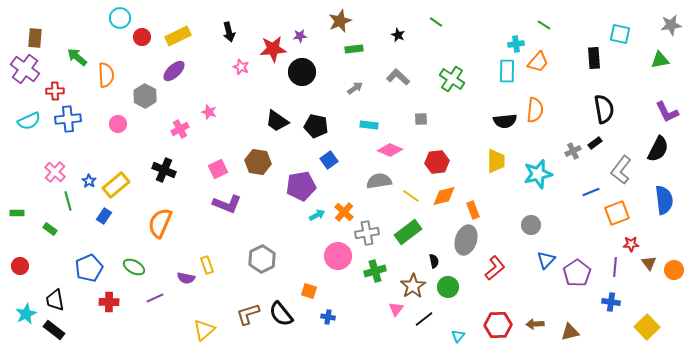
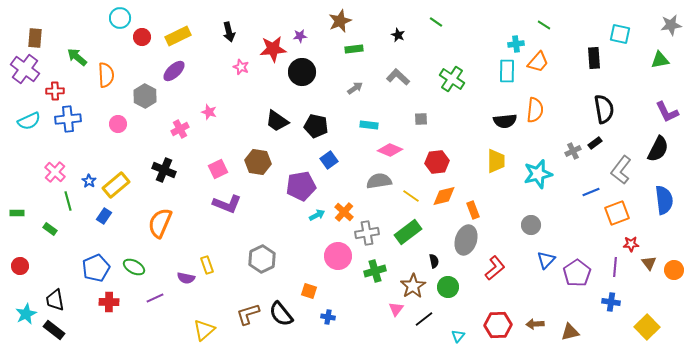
blue pentagon at (89, 268): moved 7 px right
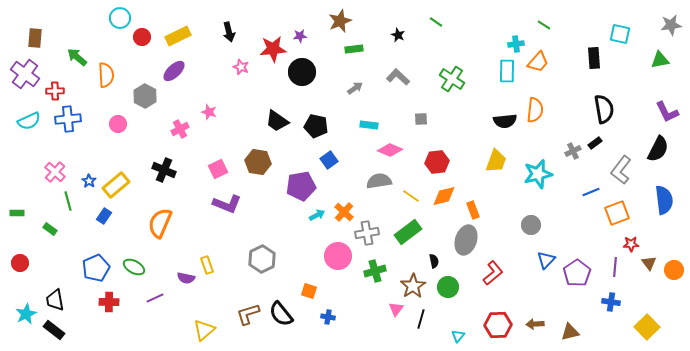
purple cross at (25, 69): moved 5 px down
yellow trapezoid at (496, 161): rotated 20 degrees clockwise
red circle at (20, 266): moved 3 px up
red L-shape at (495, 268): moved 2 px left, 5 px down
black line at (424, 319): moved 3 px left; rotated 36 degrees counterclockwise
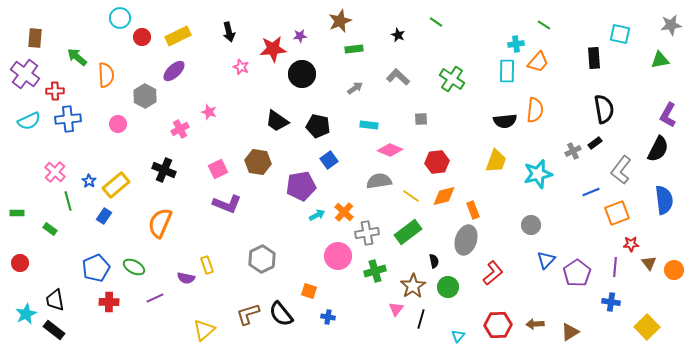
black circle at (302, 72): moved 2 px down
purple L-shape at (667, 112): moved 1 px right, 3 px down; rotated 55 degrees clockwise
black pentagon at (316, 126): moved 2 px right
brown triangle at (570, 332): rotated 18 degrees counterclockwise
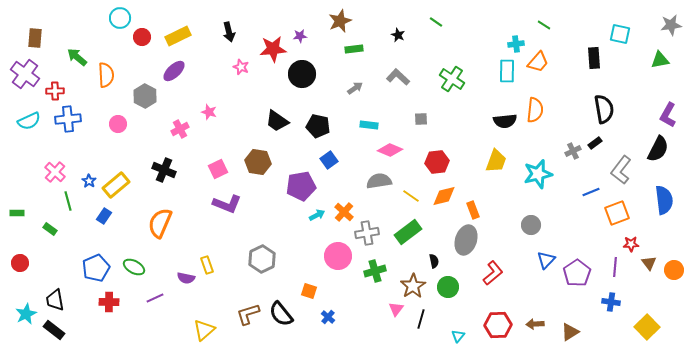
blue cross at (328, 317): rotated 32 degrees clockwise
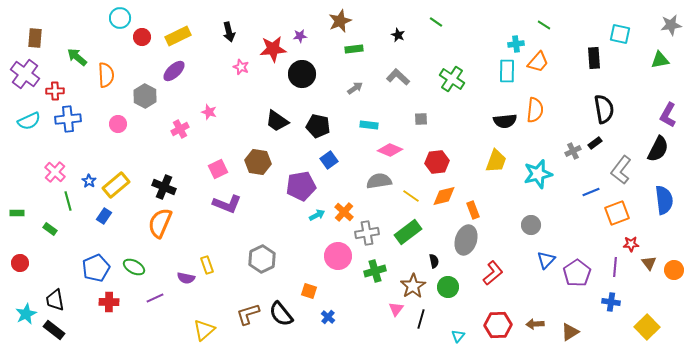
black cross at (164, 170): moved 17 px down
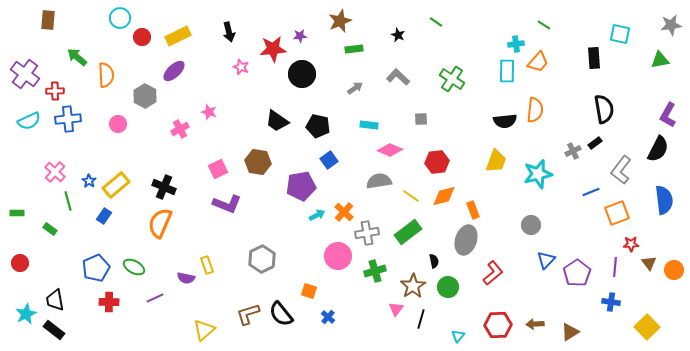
brown rectangle at (35, 38): moved 13 px right, 18 px up
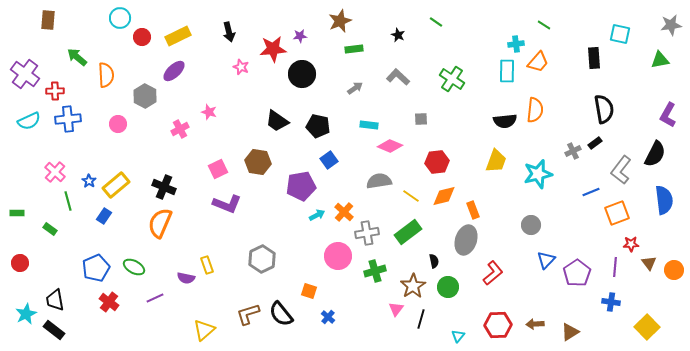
black semicircle at (658, 149): moved 3 px left, 5 px down
pink diamond at (390, 150): moved 4 px up
red cross at (109, 302): rotated 36 degrees clockwise
